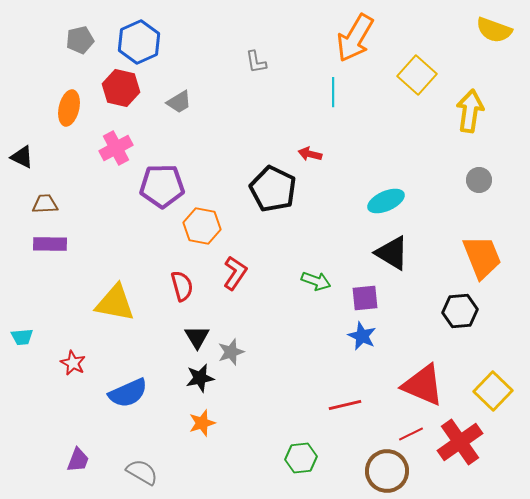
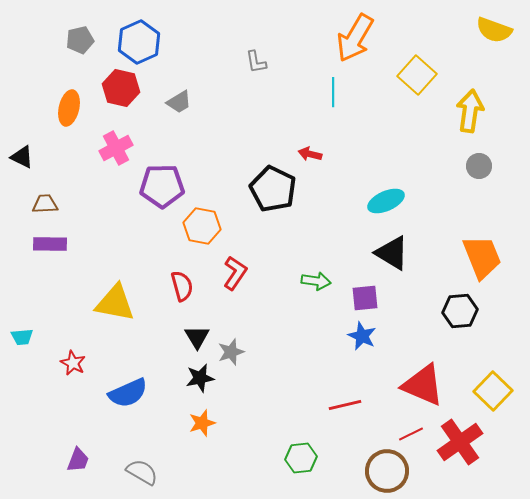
gray circle at (479, 180): moved 14 px up
green arrow at (316, 281): rotated 12 degrees counterclockwise
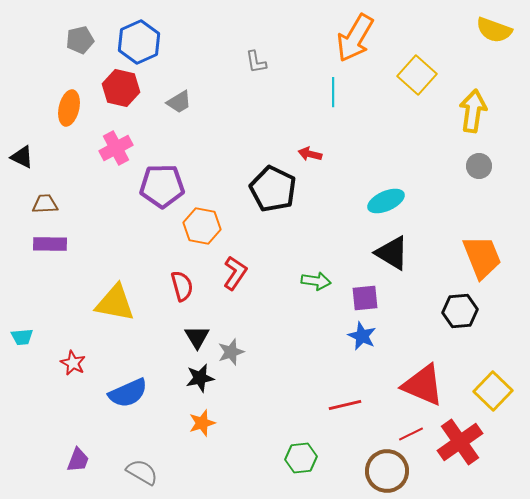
yellow arrow at (470, 111): moved 3 px right
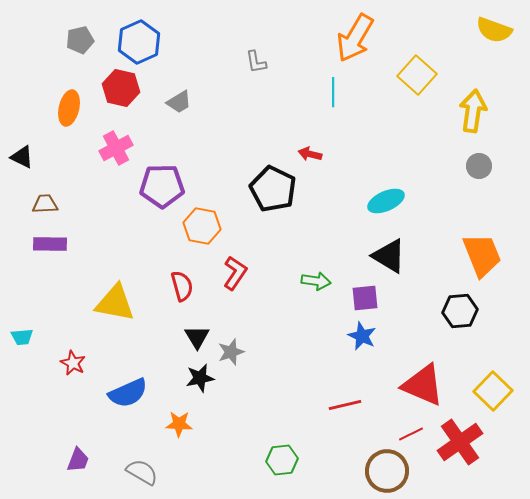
black triangle at (392, 253): moved 3 px left, 3 px down
orange trapezoid at (482, 257): moved 2 px up
orange star at (202, 423): moved 23 px left, 1 px down; rotated 20 degrees clockwise
green hexagon at (301, 458): moved 19 px left, 2 px down
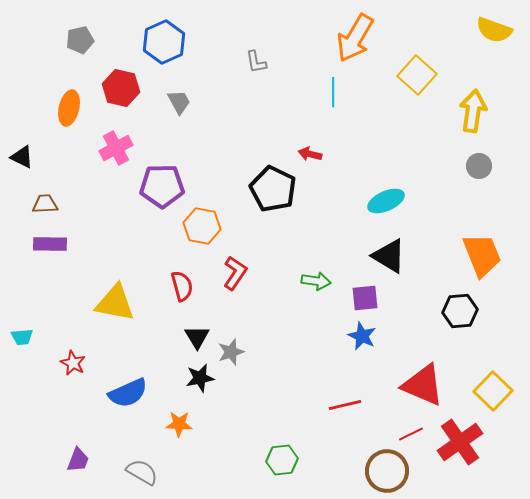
blue hexagon at (139, 42): moved 25 px right
gray trapezoid at (179, 102): rotated 88 degrees counterclockwise
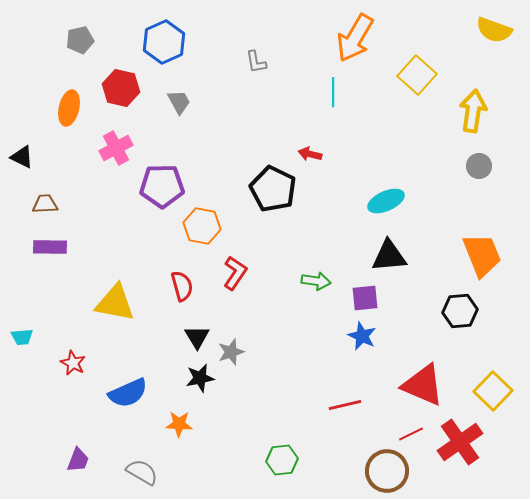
purple rectangle at (50, 244): moved 3 px down
black triangle at (389, 256): rotated 36 degrees counterclockwise
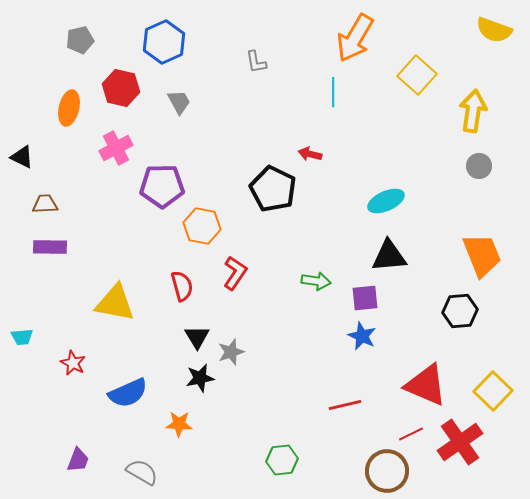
red triangle at (423, 385): moved 3 px right
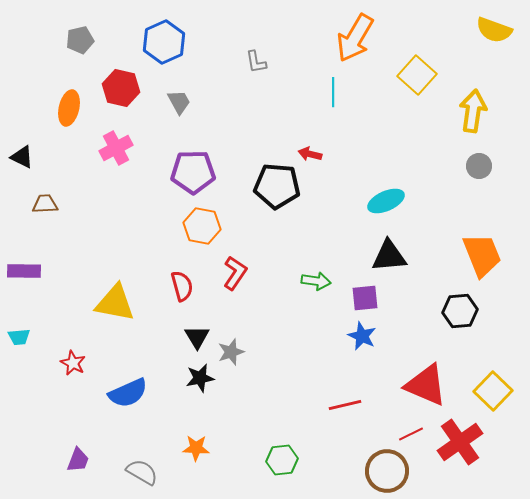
purple pentagon at (162, 186): moved 31 px right, 14 px up
black pentagon at (273, 189): moved 4 px right, 3 px up; rotated 21 degrees counterclockwise
purple rectangle at (50, 247): moved 26 px left, 24 px down
cyan trapezoid at (22, 337): moved 3 px left
orange star at (179, 424): moved 17 px right, 24 px down
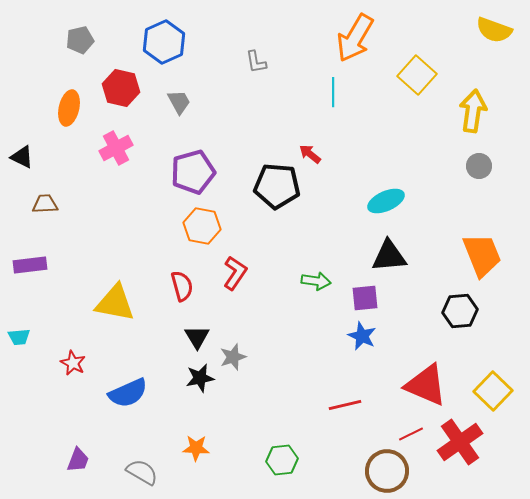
red arrow at (310, 154): rotated 25 degrees clockwise
purple pentagon at (193, 172): rotated 15 degrees counterclockwise
purple rectangle at (24, 271): moved 6 px right, 6 px up; rotated 8 degrees counterclockwise
gray star at (231, 352): moved 2 px right, 5 px down
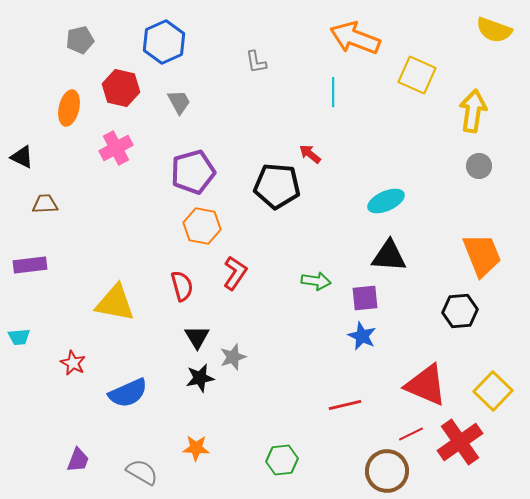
orange arrow at (355, 38): rotated 81 degrees clockwise
yellow square at (417, 75): rotated 18 degrees counterclockwise
black triangle at (389, 256): rotated 9 degrees clockwise
